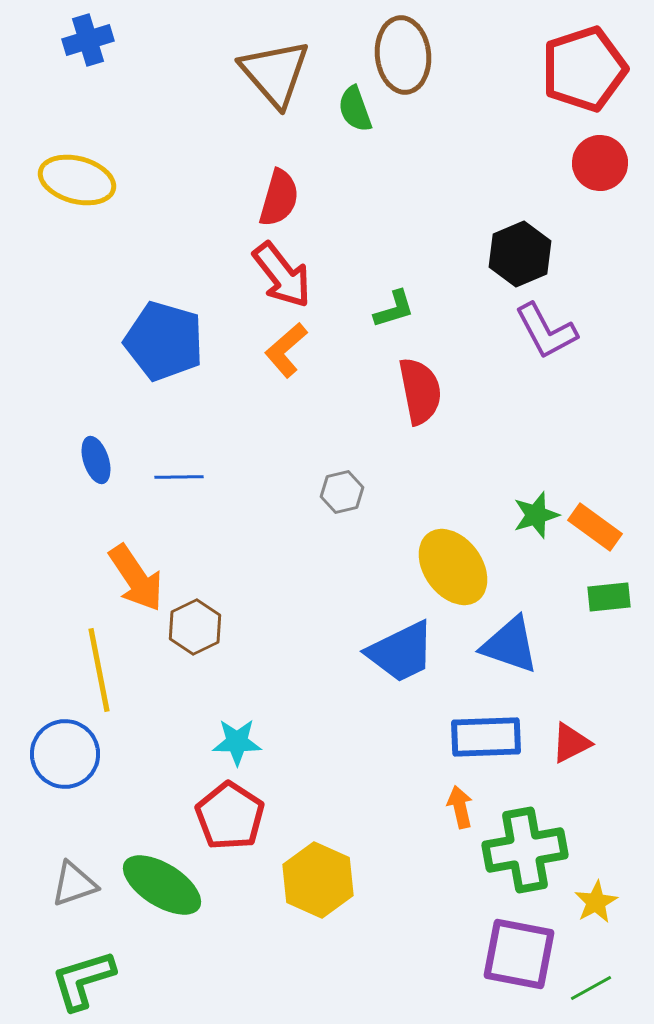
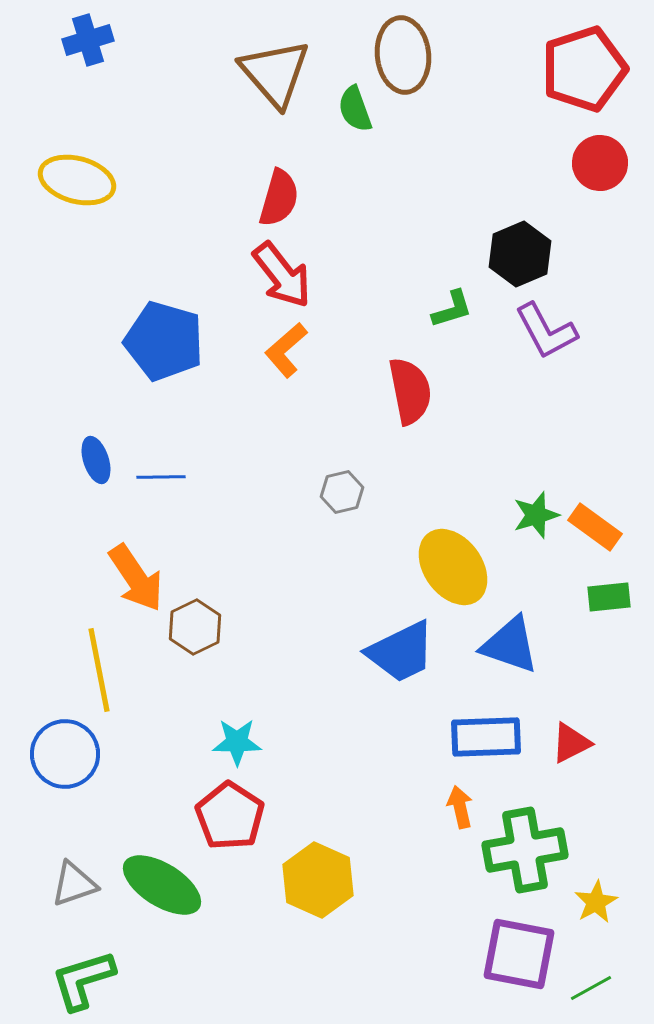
green L-shape at (394, 309): moved 58 px right
red semicircle at (420, 391): moved 10 px left
blue line at (179, 477): moved 18 px left
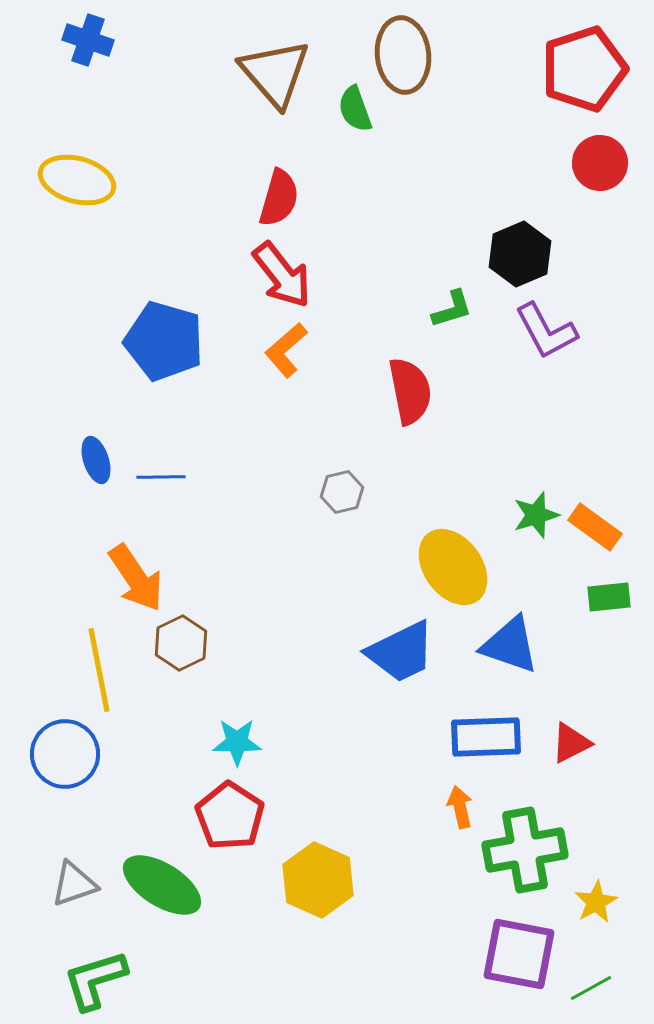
blue cross at (88, 40): rotated 36 degrees clockwise
brown hexagon at (195, 627): moved 14 px left, 16 px down
green L-shape at (83, 980): moved 12 px right
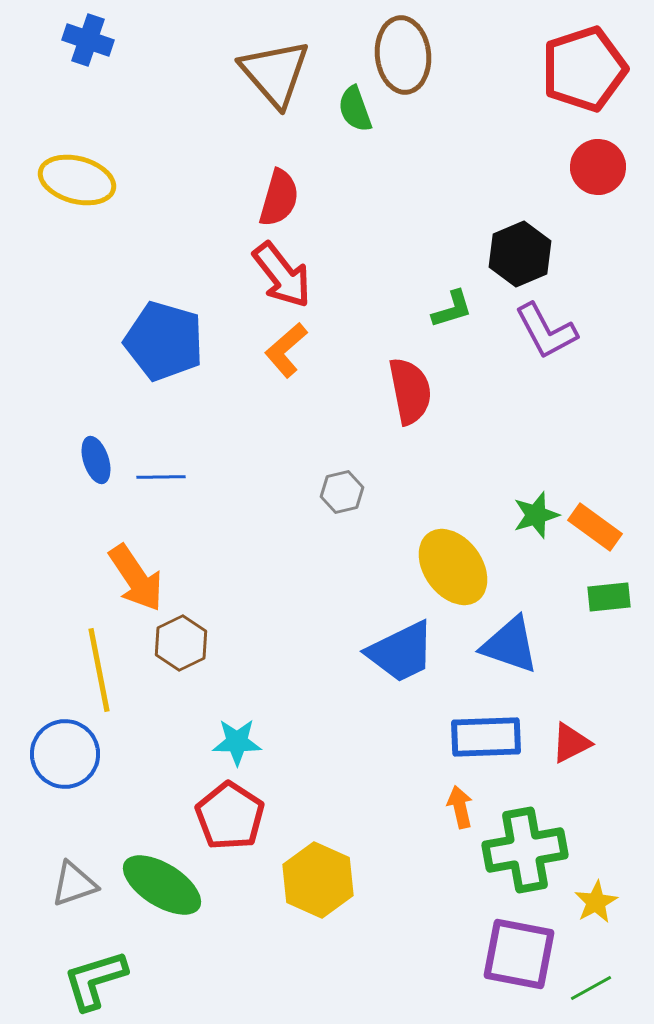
red circle at (600, 163): moved 2 px left, 4 px down
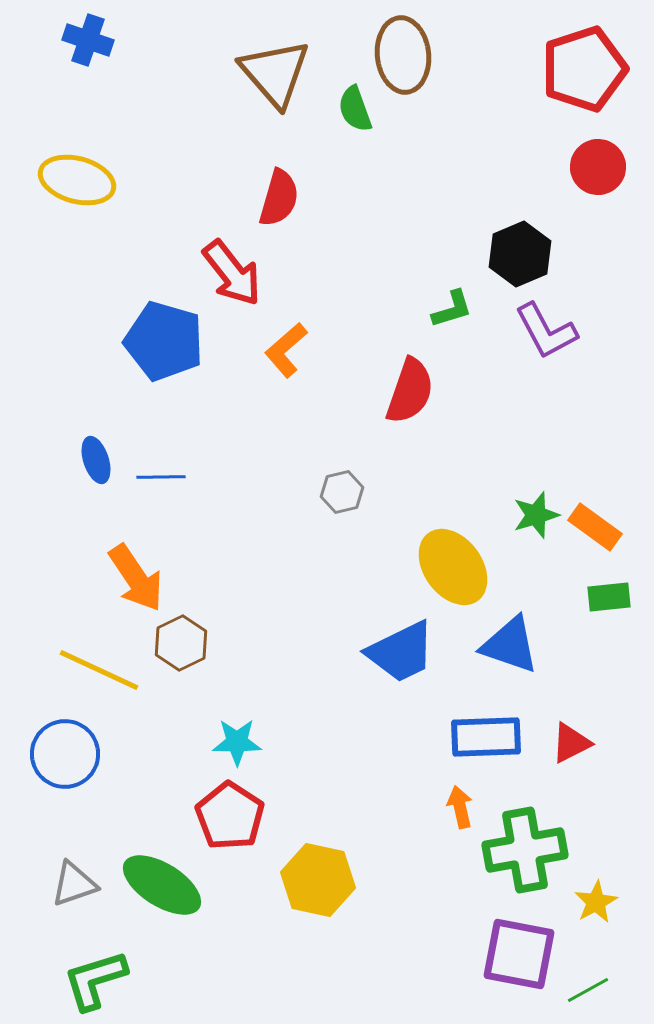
red arrow at (282, 275): moved 50 px left, 2 px up
red semicircle at (410, 391): rotated 30 degrees clockwise
yellow line at (99, 670): rotated 54 degrees counterclockwise
yellow hexagon at (318, 880): rotated 12 degrees counterclockwise
green line at (591, 988): moved 3 px left, 2 px down
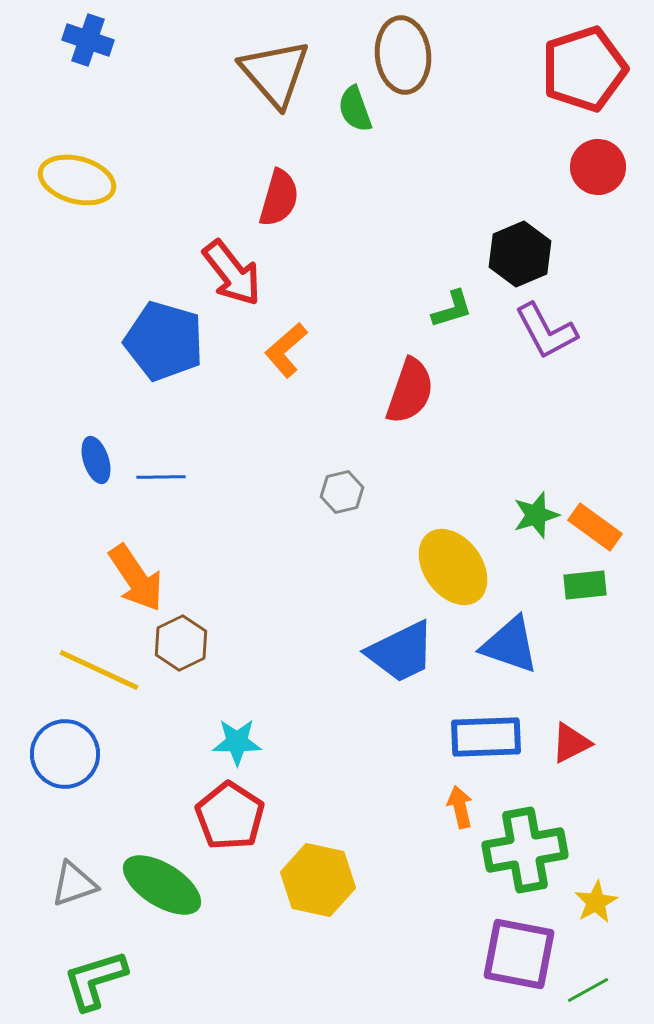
green rectangle at (609, 597): moved 24 px left, 12 px up
